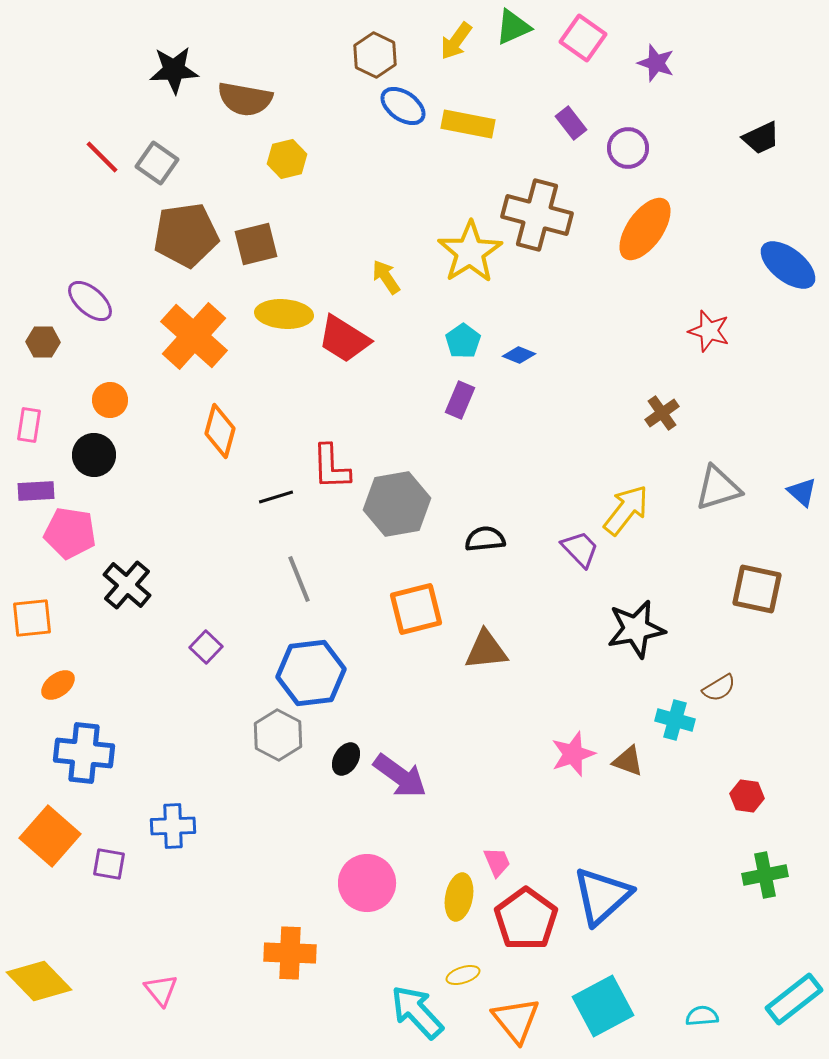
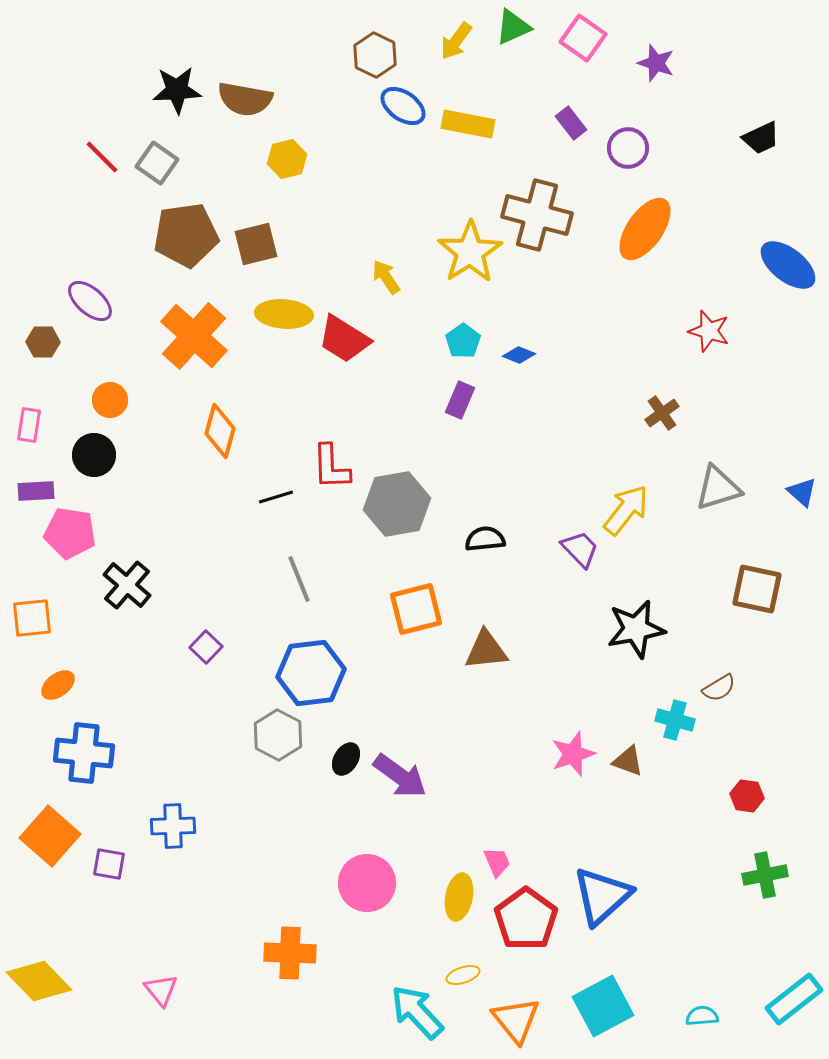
black star at (174, 70): moved 3 px right, 20 px down
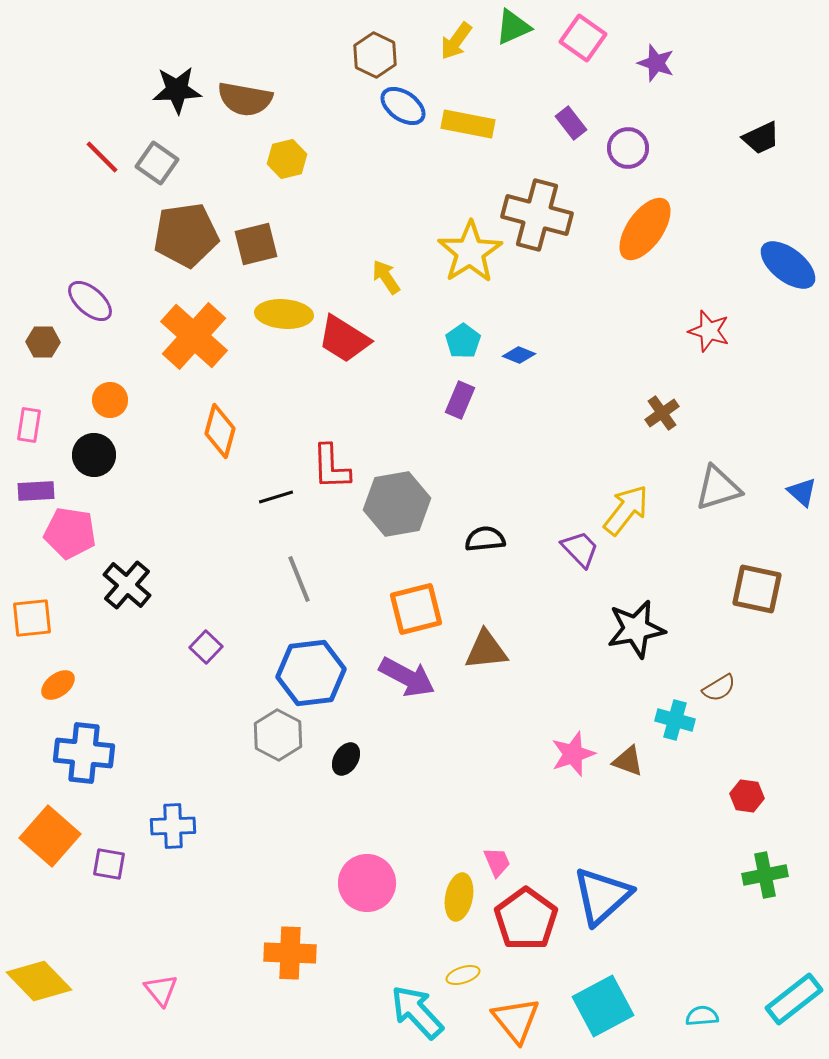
purple arrow at (400, 776): moved 7 px right, 99 px up; rotated 8 degrees counterclockwise
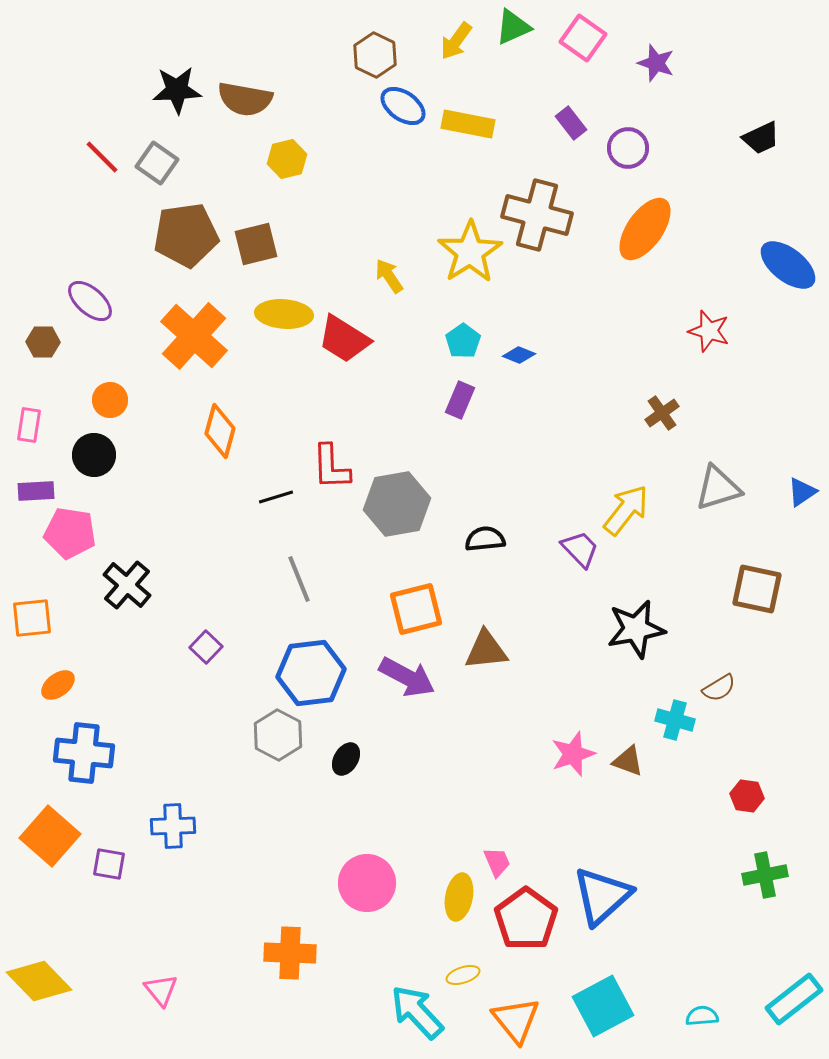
yellow arrow at (386, 277): moved 3 px right, 1 px up
blue triangle at (802, 492): rotated 44 degrees clockwise
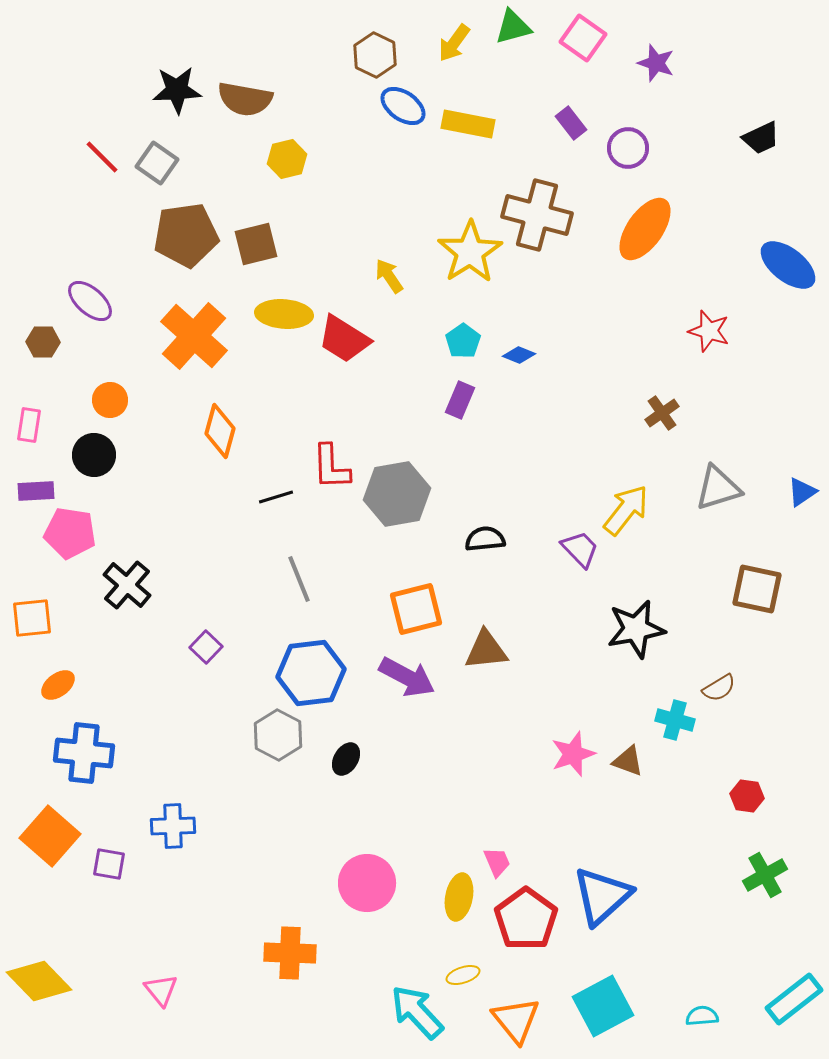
green triangle at (513, 27): rotated 9 degrees clockwise
yellow arrow at (456, 41): moved 2 px left, 2 px down
gray hexagon at (397, 504): moved 10 px up
green cross at (765, 875): rotated 18 degrees counterclockwise
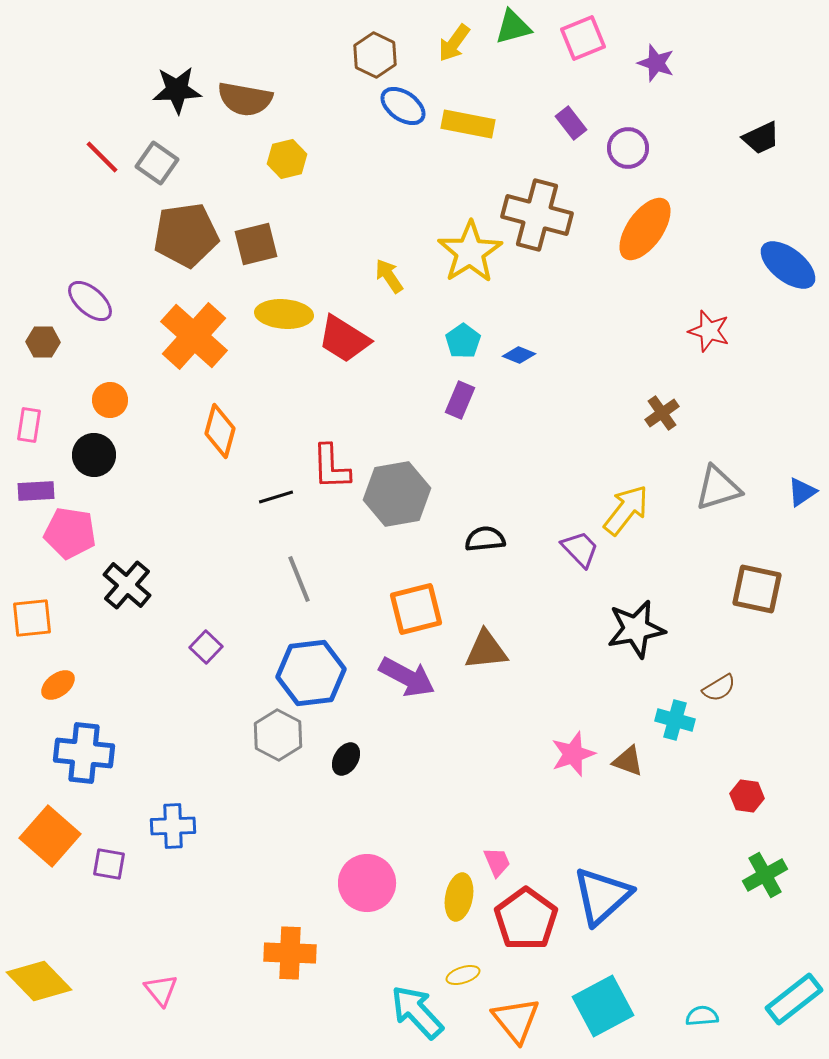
pink square at (583, 38): rotated 33 degrees clockwise
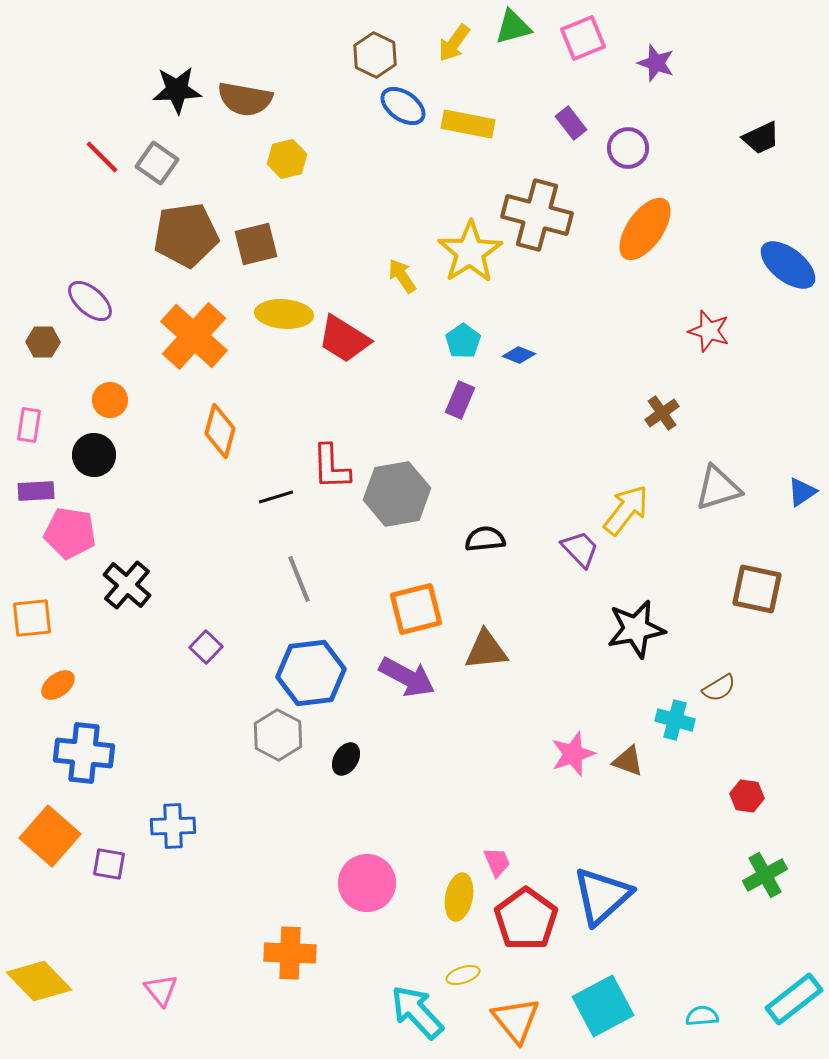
yellow arrow at (389, 276): moved 13 px right
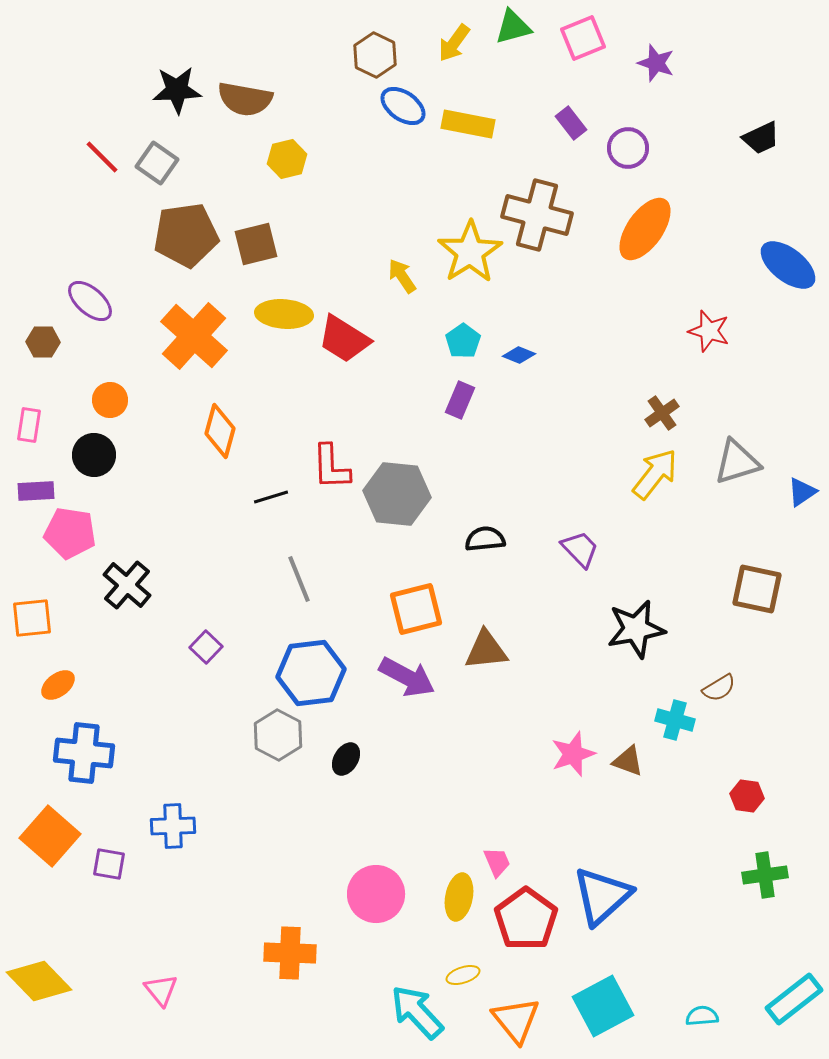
gray triangle at (718, 488): moved 19 px right, 26 px up
gray hexagon at (397, 494): rotated 16 degrees clockwise
black line at (276, 497): moved 5 px left
yellow arrow at (626, 510): moved 29 px right, 36 px up
green cross at (765, 875): rotated 21 degrees clockwise
pink circle at (367, 883): moved 9 px right, 11 px down
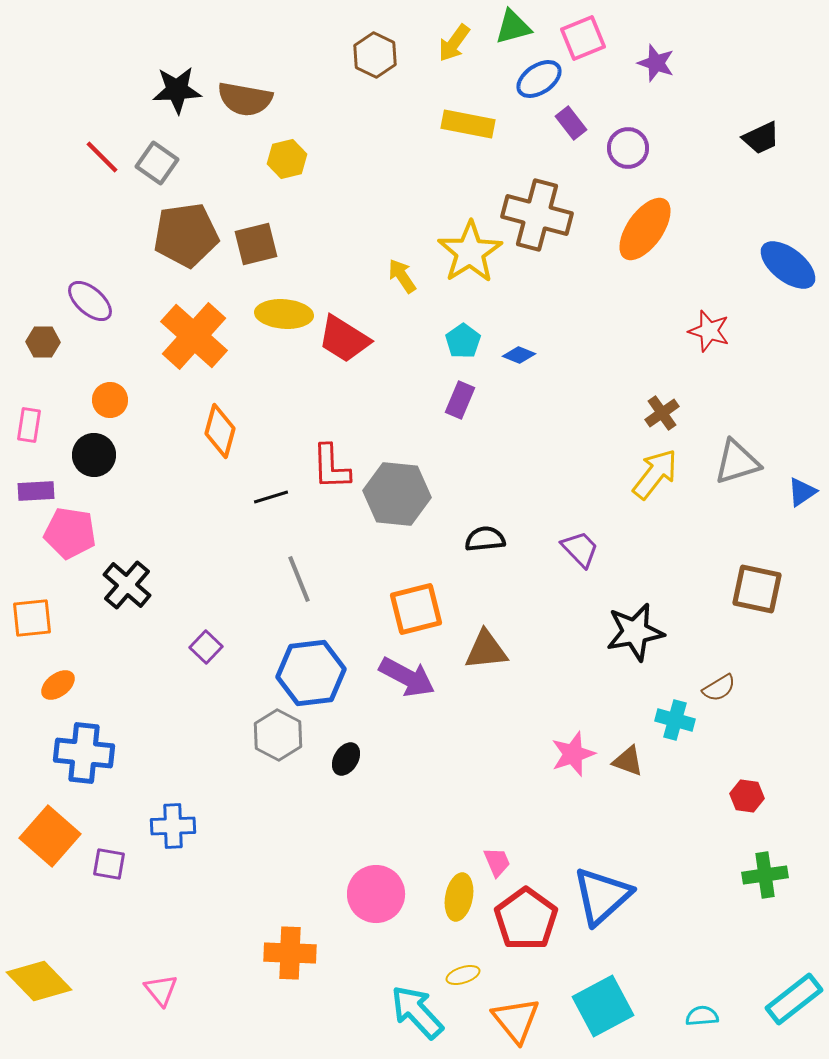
blue ellipse at (403, 106): moved 136 px right, 27 px up; rotated 69 degrees counterclockwise
black star at (636, 629): moved 1 px left, 3 px down
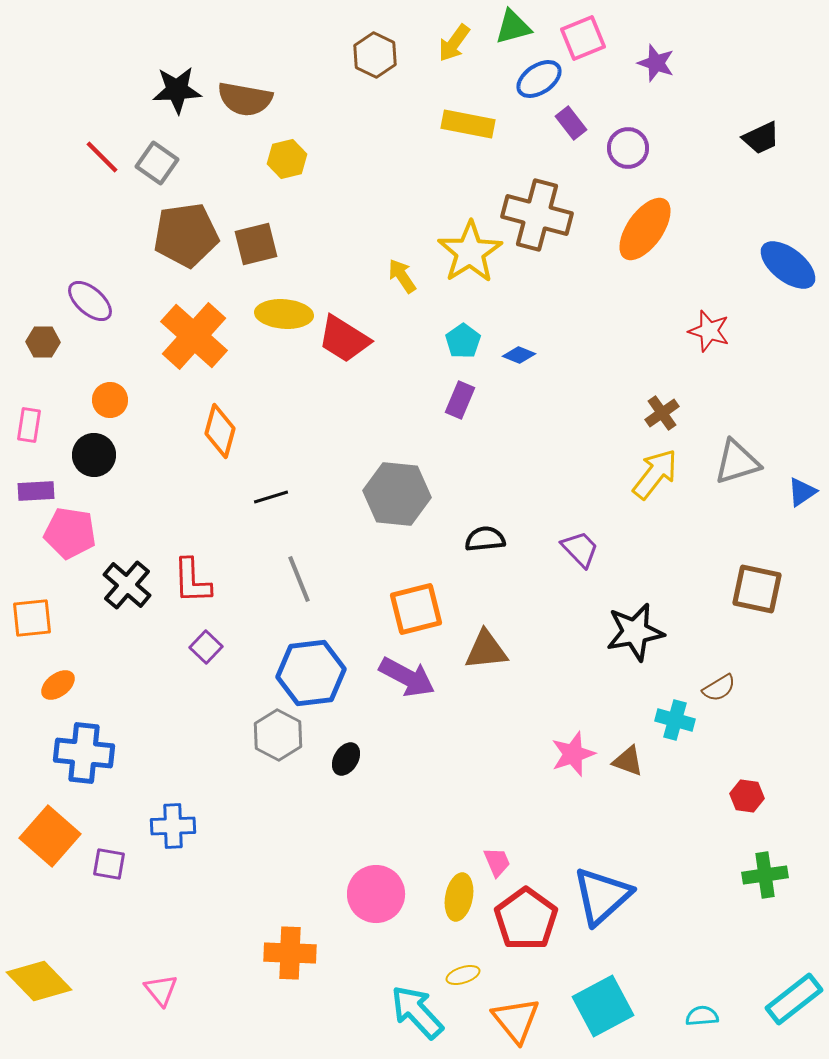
red L-shape at (331, 467): moved 139 px left, 114 px down
